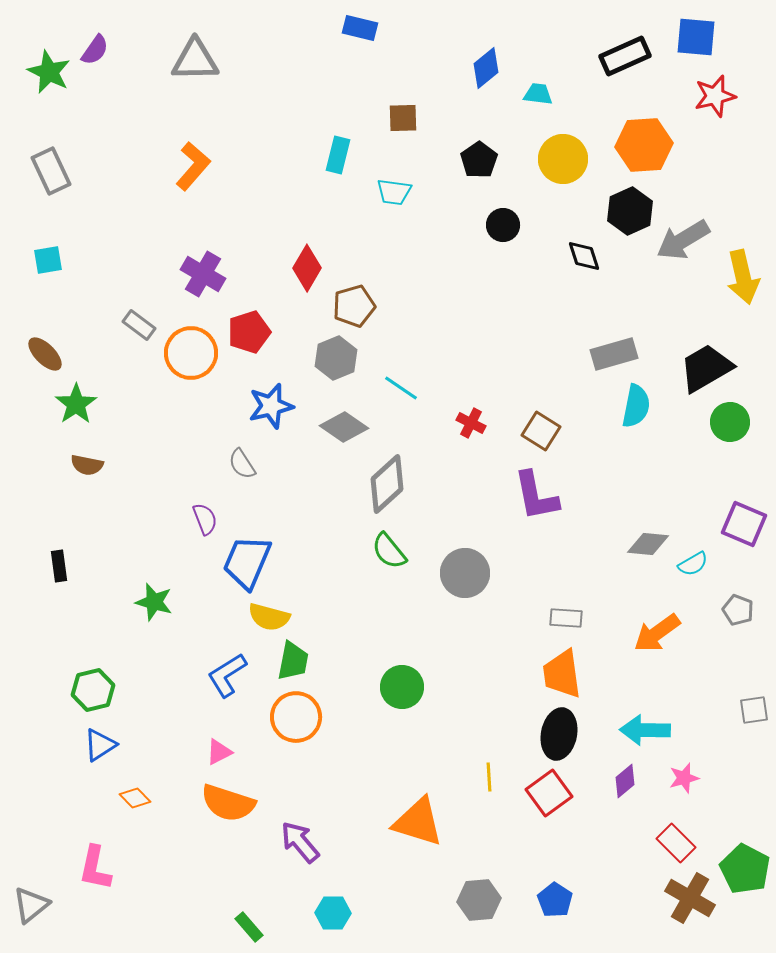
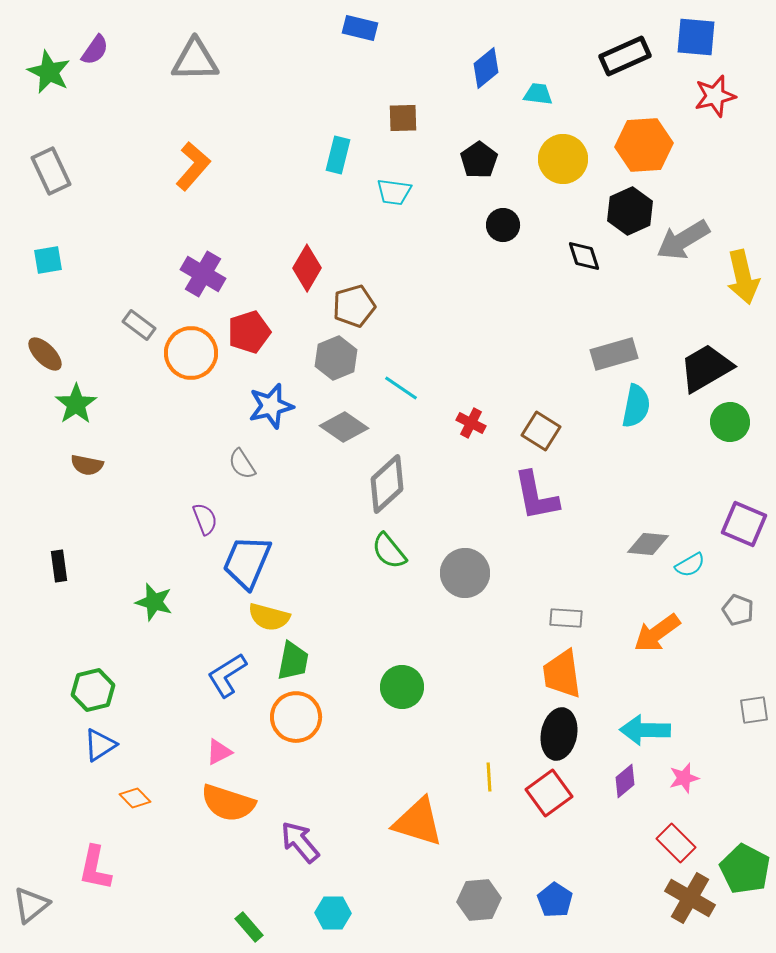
cyan semicircle at (693, 564): moved 3 px left, 1 px down
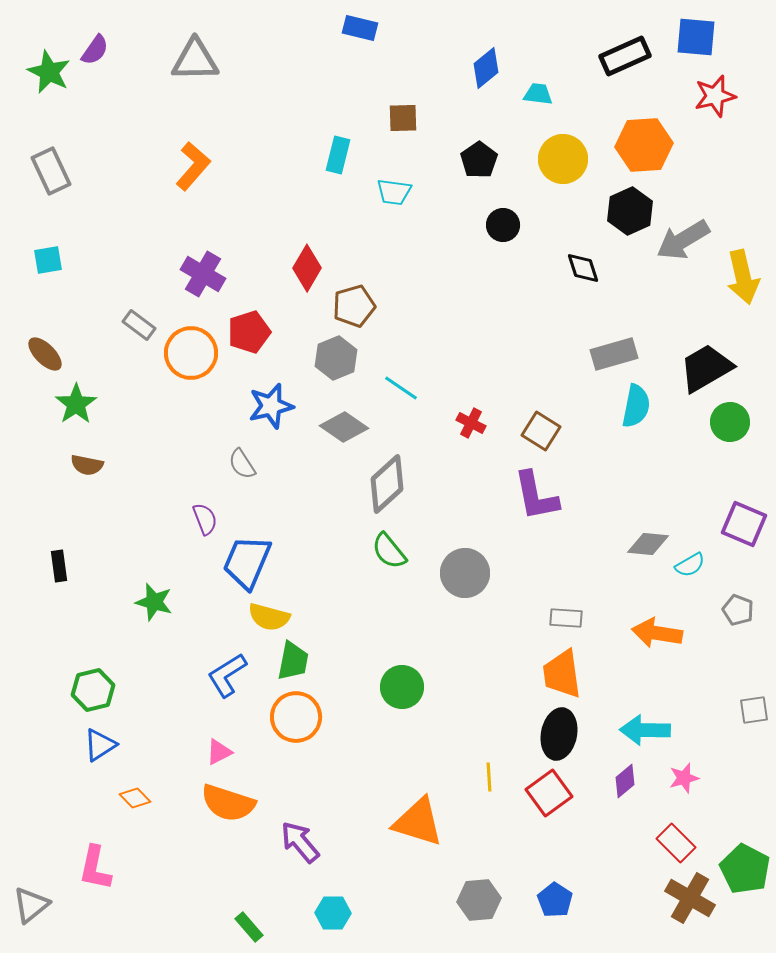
black diamond at (584, 256): moved 1 px left, 12 px down
orange arrow at (657, 633): rotated 45 degrees clockwise
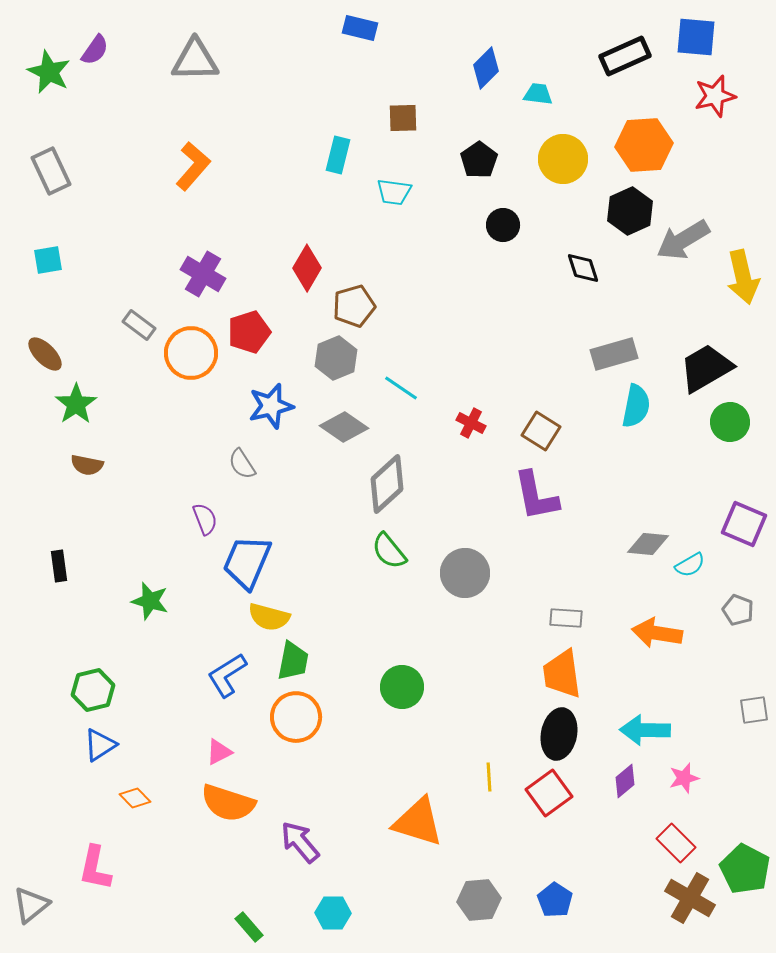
blue diamond at (486, 68): rotated 6 degrees counterclockwise
green star at (154, 602): moved 4 px left, 1 px up
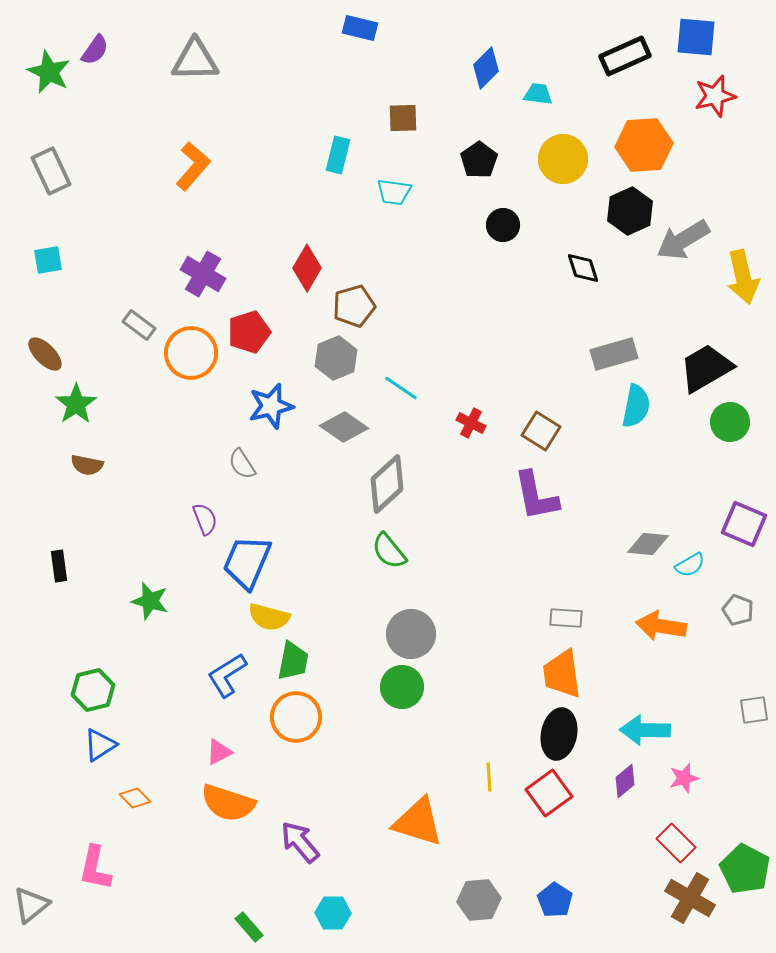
gray circle at (465, 573): moved 54 px left, 61 px down
orange arrow at (657, 633): moved 4 px right, 7 px up
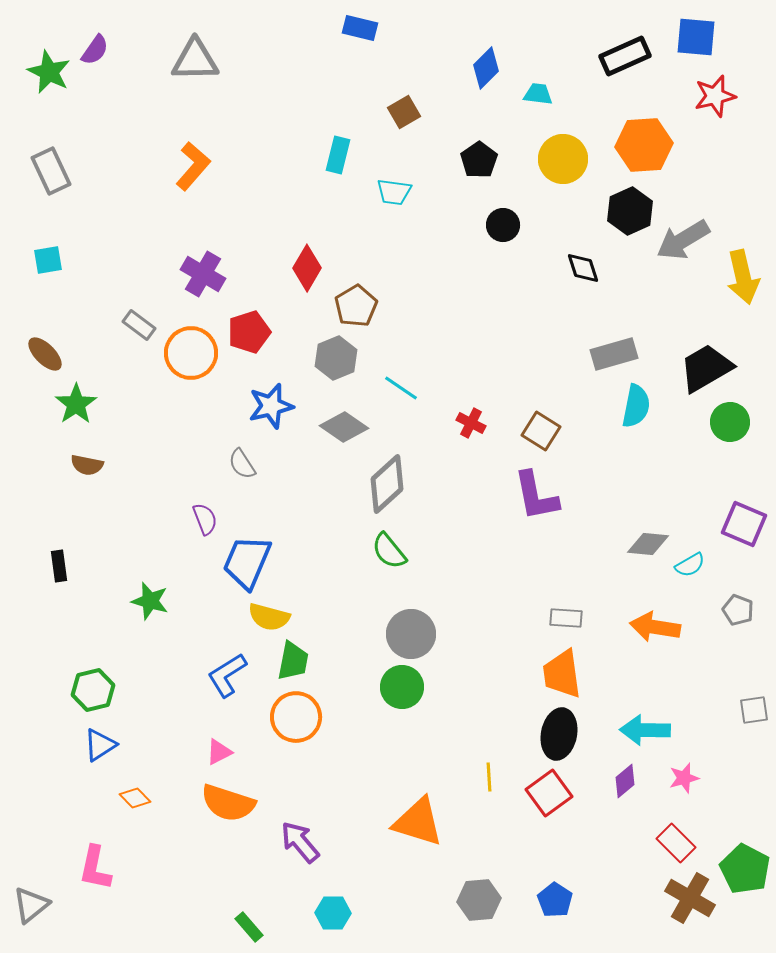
brown square at (403, 118): moved 1 px right, 6 px up; rotated 28 degrees counterclockwise
brown pentagon at (354, 306): moved 2 px right; rotated 15 degrees counterclockwise
orange arrow at (661, 626): moved 6 px left, 1 px down
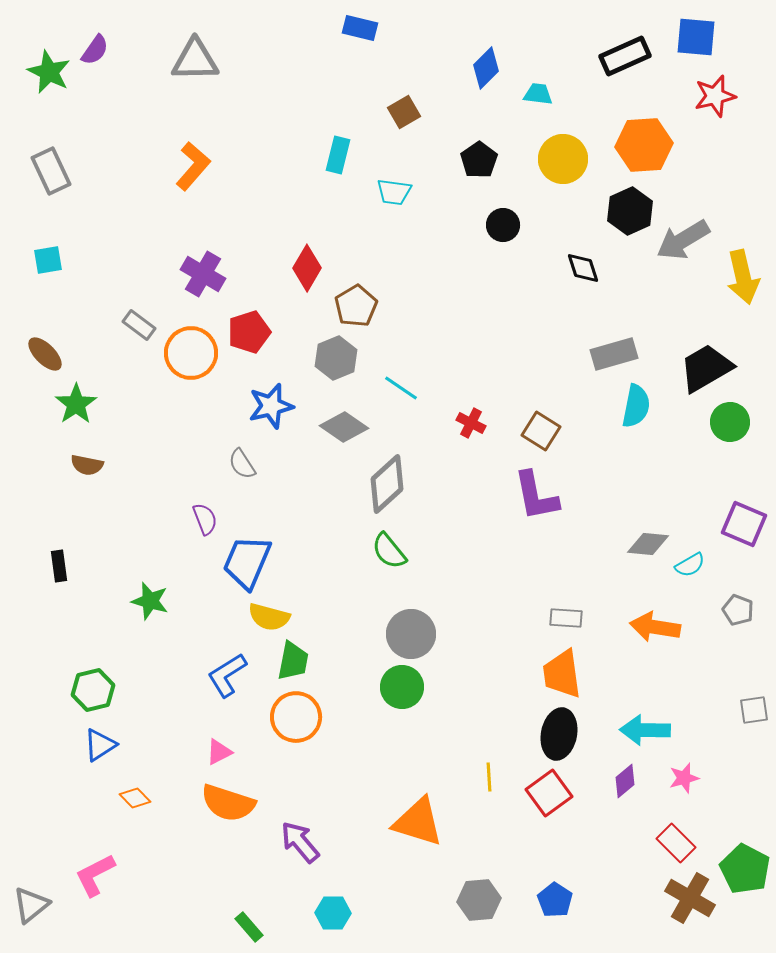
pink L-shape at (95, 868): moved 7 px down; rotated 51 degrees clockwise
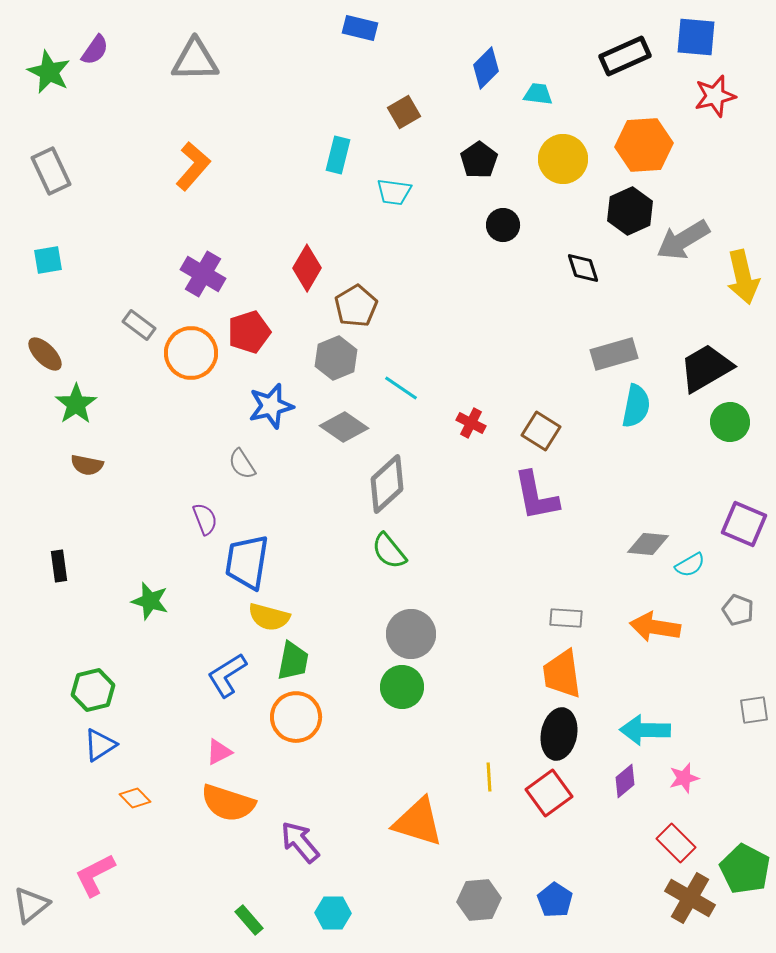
blue trapezoid at (247, 562): rotated 14 degrees counterclockwise
green rectangle at (249, 927): moved 7 px up
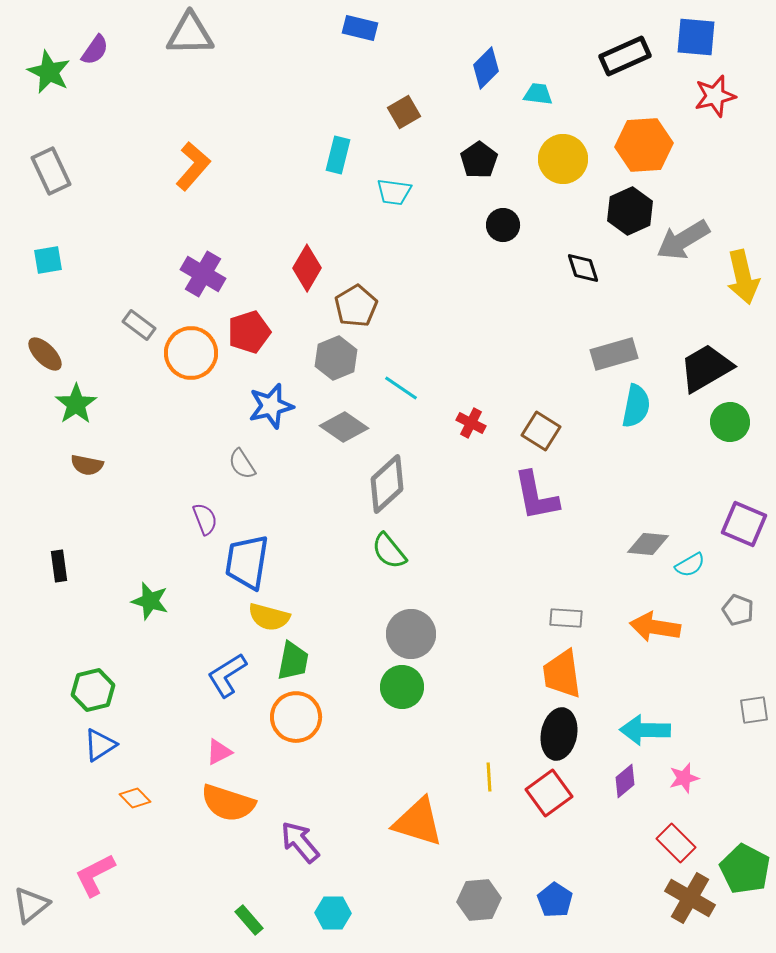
gray triangle at (195, 60): moved 5 px left, 26 px up
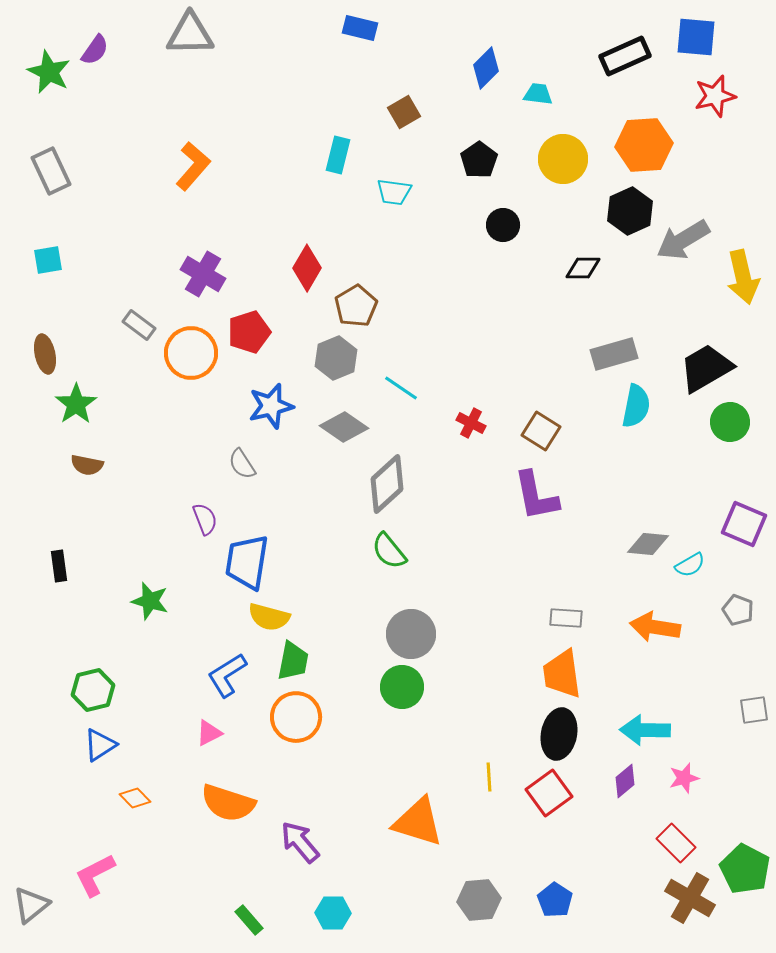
black diamond at (583, 268): rotated 72 degrees counterclockwise
brown ellipse at (45, 354): rotated 33 degrees clockwise
pink triangle at (219, 752): moved 10 px left, 19 px up
